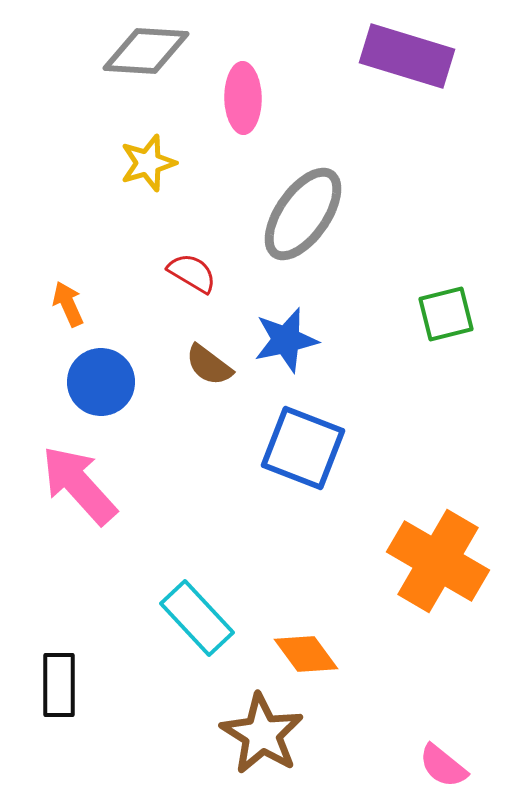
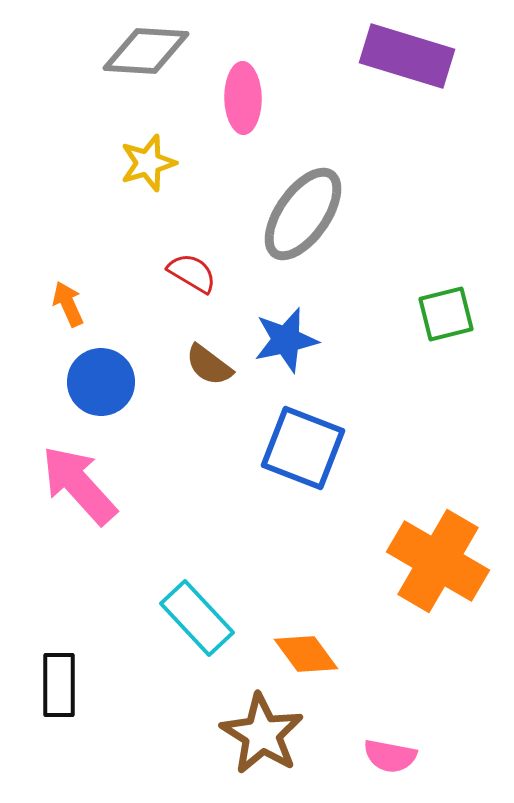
pink semicircle: moved 53 px left, 10 px up; rotated 28 degrees counterclockwise
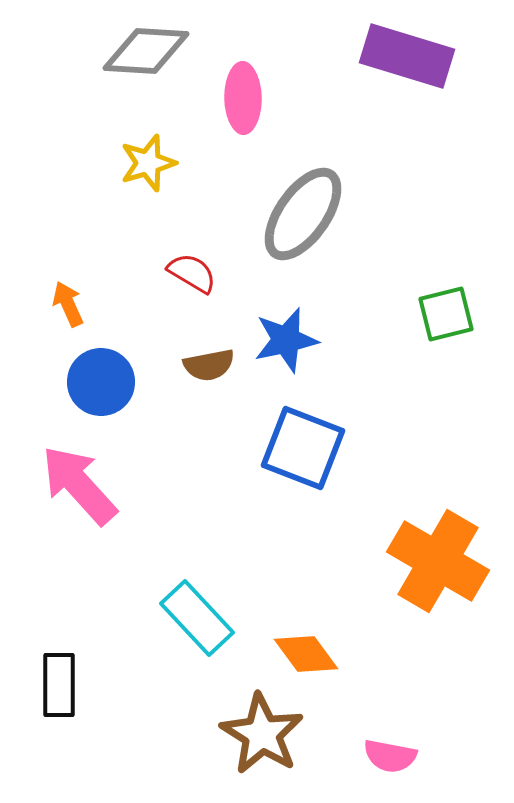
brown semicircle: rotated 48 degrees counterclockwise
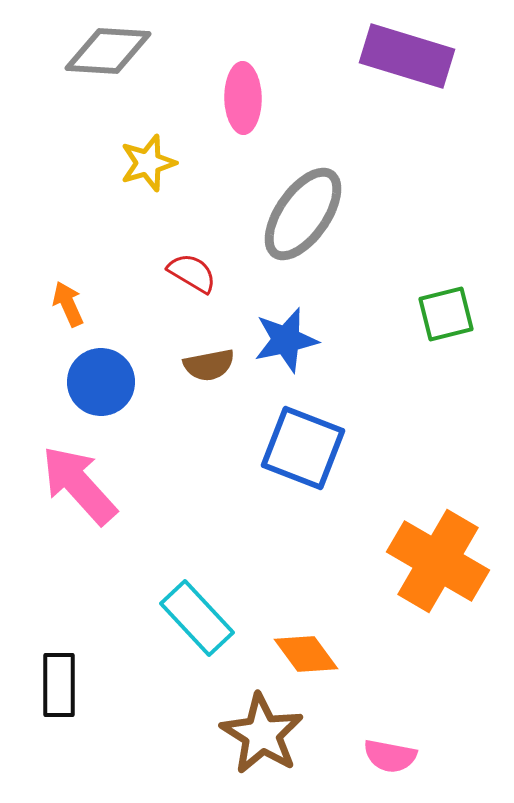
gray diamond: moved 38 px left
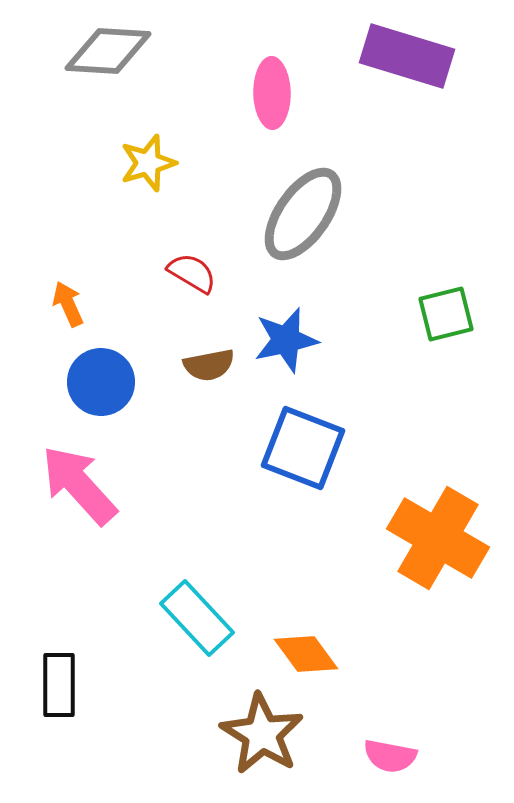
pink ellipse: moved 29 px right, 5 px up
orange cross: moved 23 px up
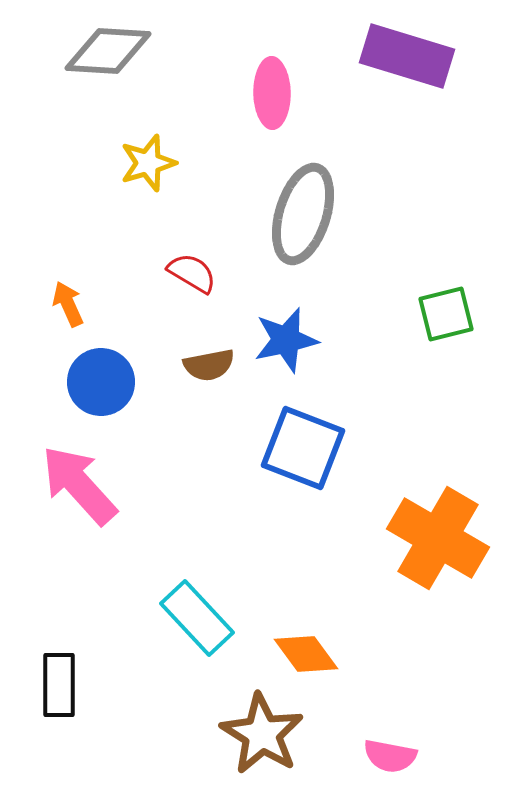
gray ellipse: rotated 18 degrees counterclockwise
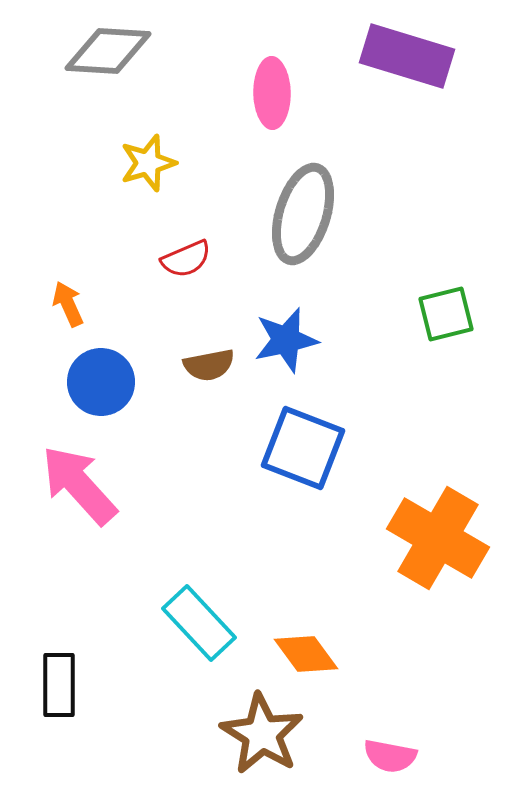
red semicircle: moved 6 px left, 14 px up; rotated 126 degrees clockwise
cyan rectangle: moved 2 px right, 5 px down
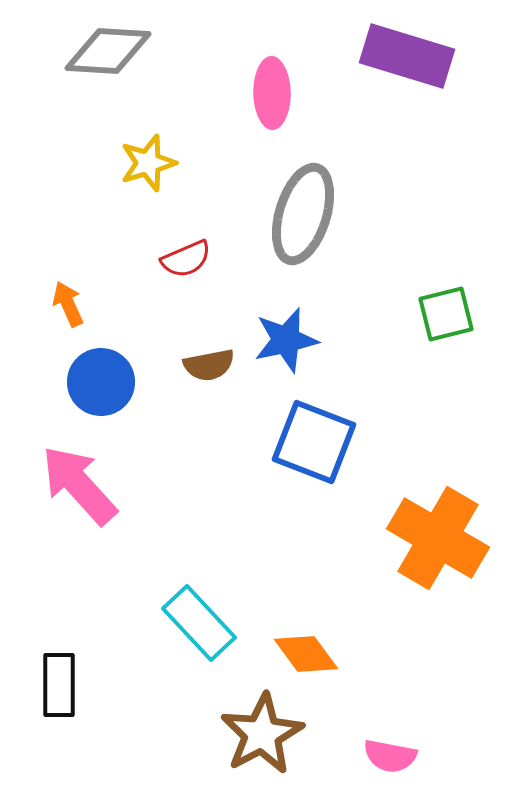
blue square: moved 11 px right, 6 px up
brown star: rotated 12 degrees clockwise
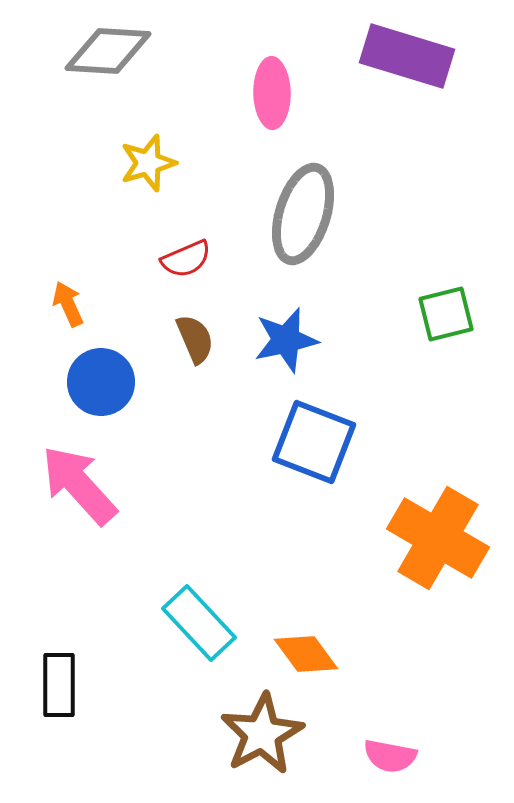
brown semicircle: moved 14 px left, 26 px up; rotated 102 degrees counterclockwise
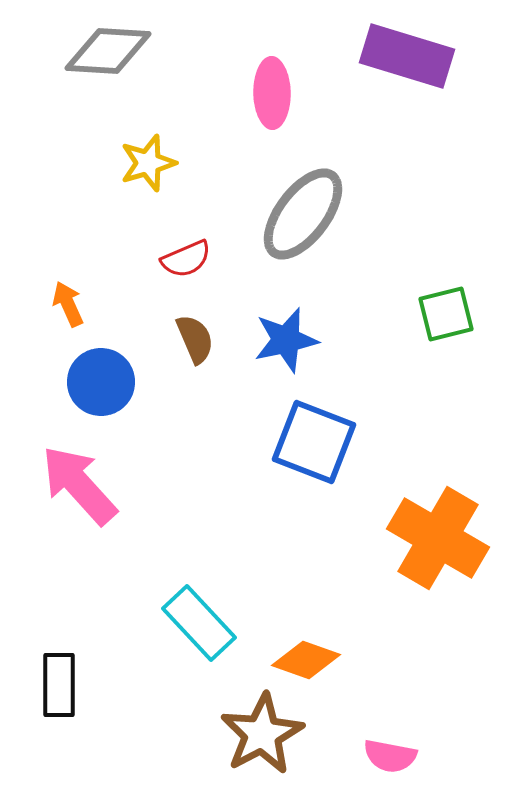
gray ellipse: rotated 20 degrees clockwise
orange diamond: moved 6 px down; rotated 34 degrees counterclockwise
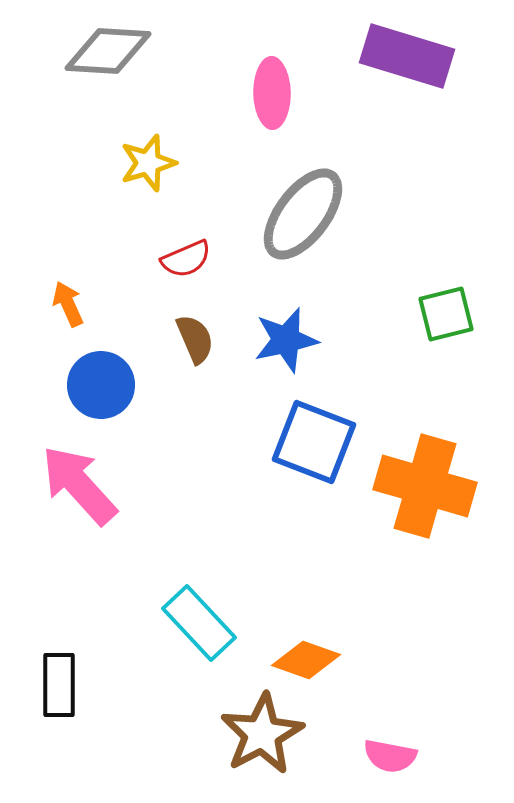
blue circle: moved 3 px down
orange cross: moved 13 px left, 52 px up; rotated 14 degrees counterclockwise
